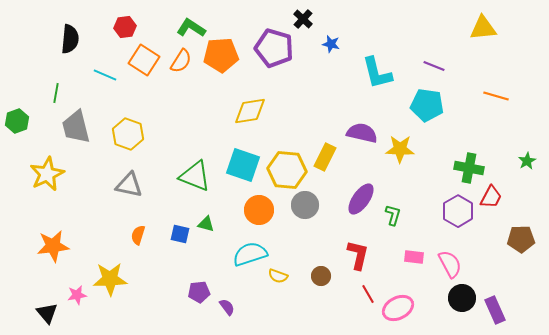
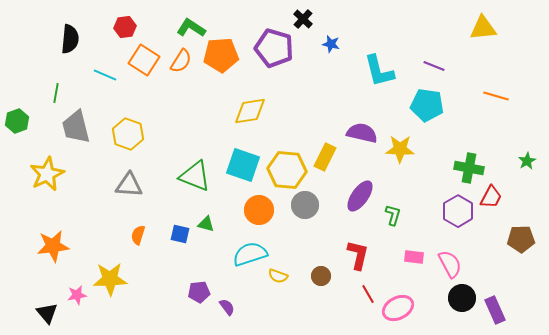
cyan L-shape at (377, 73): moved 2 px right, 2 px up
gray triangle at (129, 185): rotated 8 degrees counterclockwise
purple ellipse at (361, 199): moved 1 px left, 3 px up
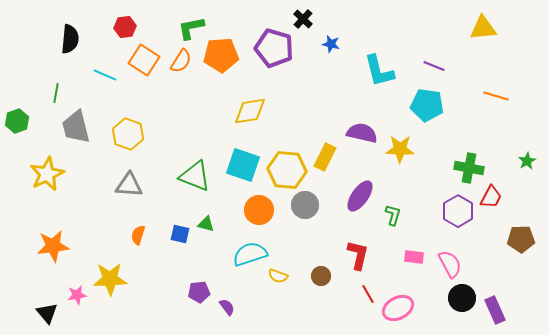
green L-shape at (191, 28): rotated 44 degrees counterclockwise
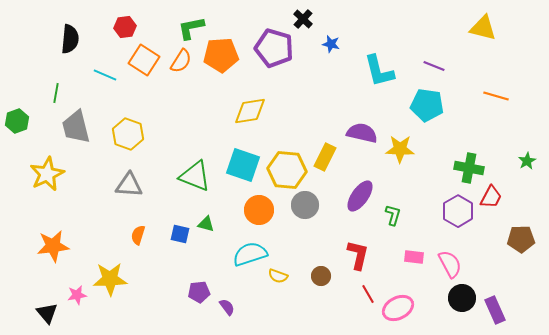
yellow triangle at (483, 28): rotated 20 degrees clockwise
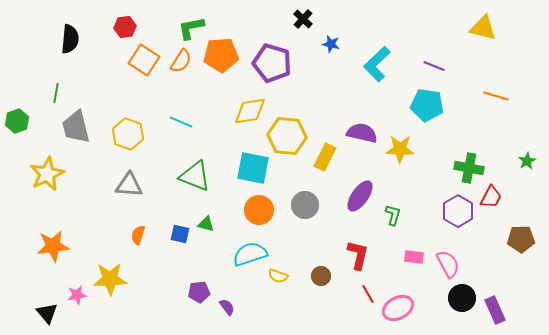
purple pentagon at (274, 48): moved 2 px left, 15 px down
cyan L-shape at (379, 71): moved 2 px left, 7 px up; rotated 60 degrees clockwise
cyan line at (105, 75): moved 76 px right, 47 px down
cyan square at (243, 165): moved 10 px right, 3 px down; rotated 8 degrees counterclockwise
yellow hexagon at (287, 170): moved 34 px up
pink semicircle at (450, 264): moved 2 px left
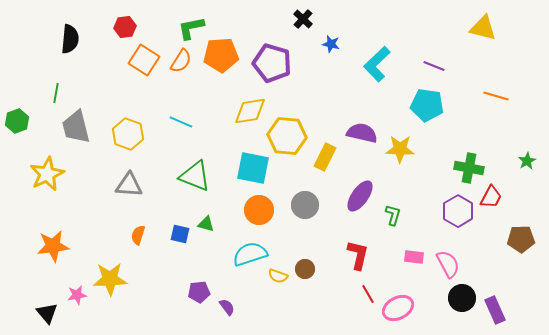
brown circle at (321, 276): moved 16 px left, 7 px up
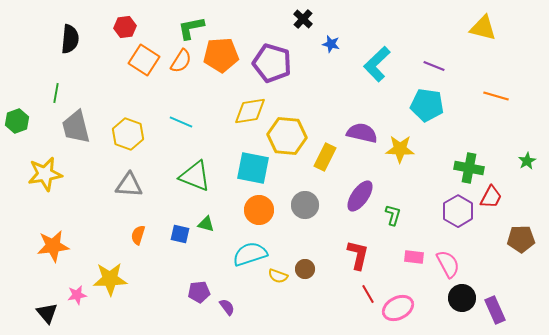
yellow star at (47, 174): moved 2 px left; rotated 16 degrees clockwise
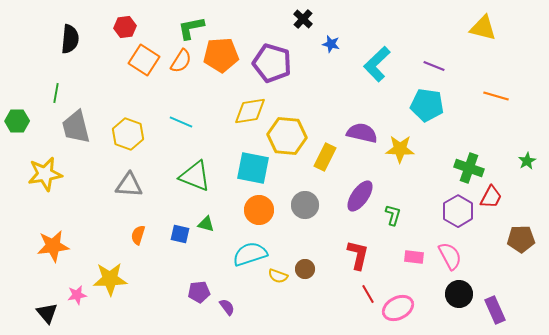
green hexagon at (17, 121): rotated 20 degrees clockwise
green cross at (469, 168): rotated 8 degrees clockwise
pink semicircle at (448, 264): moved 2 px right, 8 px up
black circle at (462, 298): moved 3 px left, 4 px up
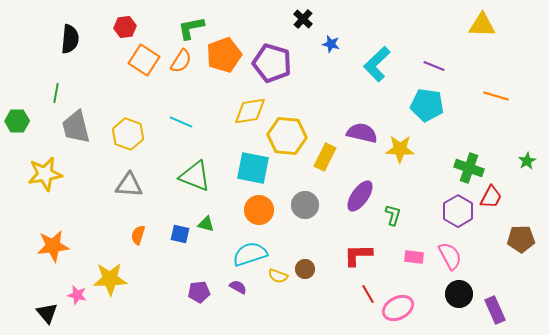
yellow triangle at (483, 28): moved 1 px left, 3 px up; rotated 12 degrees counterclockwise
orange pentagon at (221, 55): moved 3 px right; rotated 16 degrees counterclockwise
red L-shape at (358, 255): rotated 104 degrees counterclockwise
pink star at (77, 295): rotated 24 degrees clockwise
purple semicircle at (227, 307): moved 11 px right, 20 px up; rotated 24 degrees counterclockwise
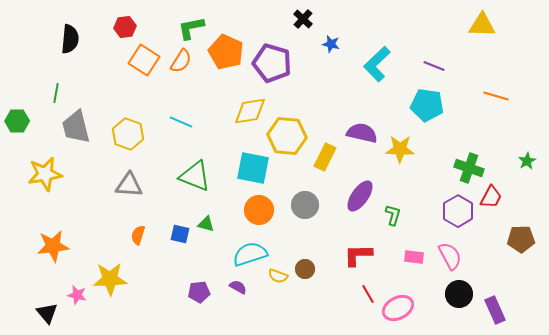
orange pentagon at (224, 55): moved 2 px right, 3 px up; rotated 28 degrees counterclockwise
